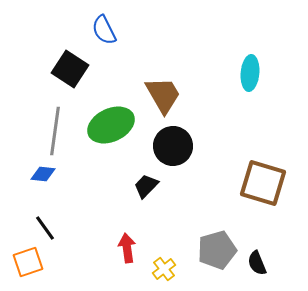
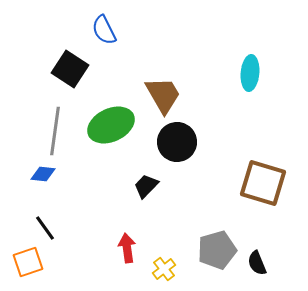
black circle: moved 4 px right, 4 px up
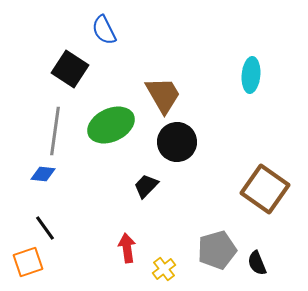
cyan ellipse: moved 1 px right, 2 px down
brown square: moved 2 px right, 6 px down; rotated 18 degrees clockwise
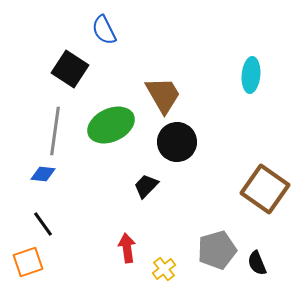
black line: moved 2 px left, 4 px up
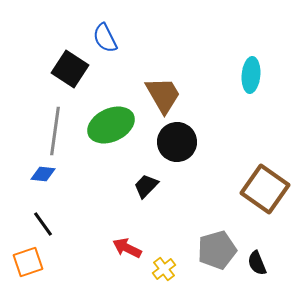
blue semicircle: moved 1 px right, 8 px down
red arrow: rotated 56 degrees counterclockwise
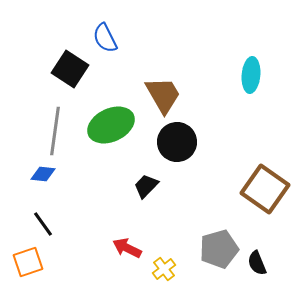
gray pentagon: moved 2 px right, 1 px up
